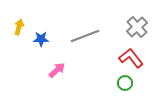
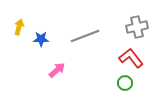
gray cross: rotated 30 degrees clockwise
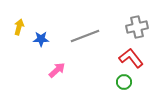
green circle: moved 1 px left, 1 px up
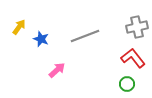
yellow arrow: rotated 21 degrees clockwise
blue star: rotated 21 degrees clockwise
red L-shape: moved 2 px right
green circle: moved 3 px right, 2 px down
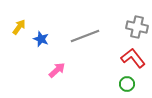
gray cross: rotated 25 degrees clockwise
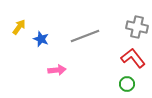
pink arrow: rotated 36 degrees clockwise
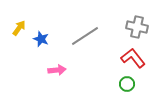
yellow arrow: moved 1 px down
gray line: rotated 12 degrees counterclockwise
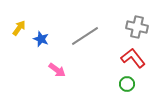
pink arrow: rotated 42 degrees clockwise
